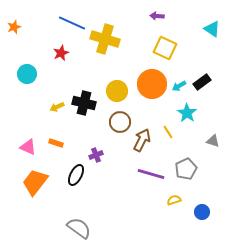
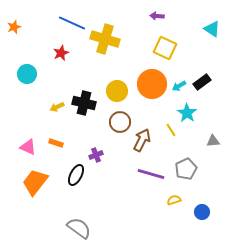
yellow line: moved 3 px right, 2 px up
gray triangle: rotated 24 degrees counterclockwise
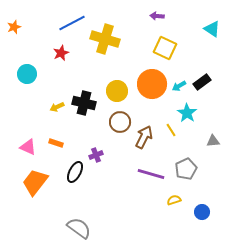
blue line: rotated 52 degrees counterclockwise
brown arrow: moved 2 px right, 3 px up
black ellipse: moved 1 px left, 3 px up
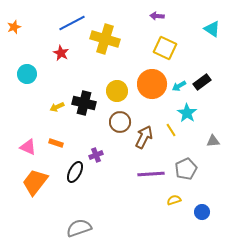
red star: rotated 21 degrees counterclockwise
purple line: rotated 20 degrees counterclockwise
gray semicircle: rotated 55 degrees counterclockwise
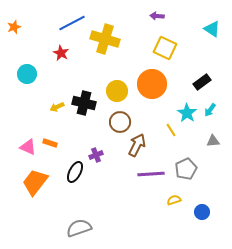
cyan arrow: moved 31 px right, 24 px down; rotated 24 degrees counterclockwise
brown arrow: moved 7 px left, 8 px down
orange rectangle: moved 6 px left
